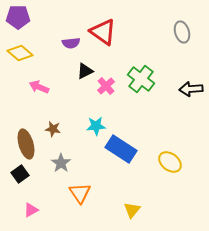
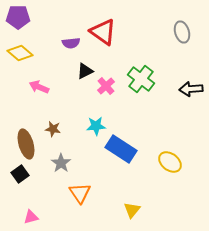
pink triangle: moved 7 px down; rotated 14 degrees clockwise
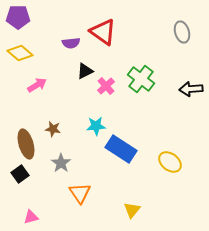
pink arrow: moved 2 px left, 2 px up; rotated 126 degrees clockwise
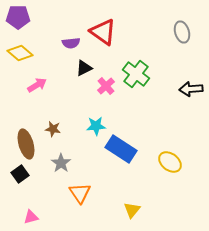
black triangle: moved 1 px left, 3 px up
green cross: moved 5 px left, 5 px up
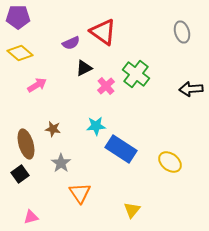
purple semicircle: rotated 18 degrees counterclockwise
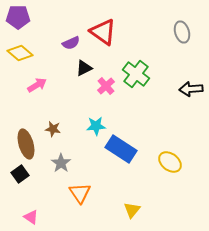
pink triangle: rotated 49 degrees clockwise
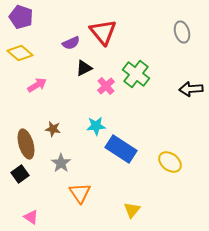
purple pentagon: moved 3 px right; rotated 20 degrees clockwise
red triangle: rotated 16 degrees clockwise
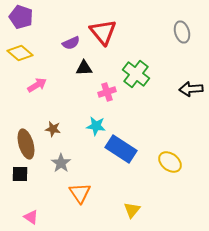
black triangle: rotated 24 degrees clockwise
pink cross: moved 1 px right, 6 px down; rotated 24 degrees clockwise
cyan star: rotated 12 degrees clockwise
black square: rotated 36 degrees clockwise
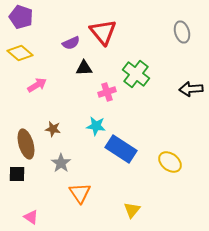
black square: moved 3 px left
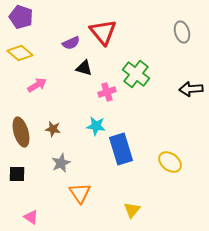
black triangle: rotated 18 degrees clockwise
brown ellipse: moved 5 px left, 12 px up
blue rectangle: rotated 40 degrees clockwise
gray star: rotated 12 degrees clockwise
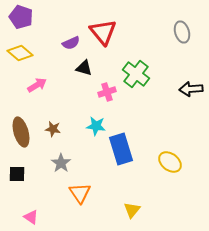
gray star: rotated 12 degrees counterclockwise
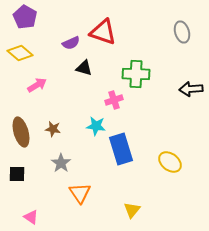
purple pentagon: moved 4 px right; rotated 10 degrees clockwise
red triangle: rotated 32 degrees counterclockwise
green cross: rotated 36 degrees counterclockwise
pink cross: moved 7 px right, 8 px down
